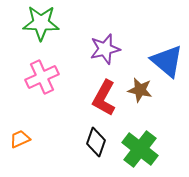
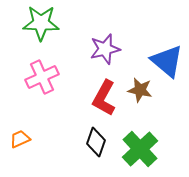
green cross: rotated 9 degrees clockwise
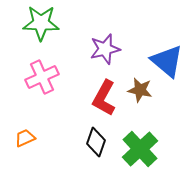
orange trapezoid: moved 5 px right, 1 px up
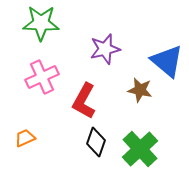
red L-shape: moved 20 px left, 3 px down
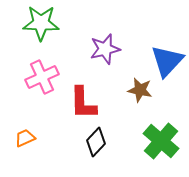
blue triangle: rotated 33 degrees clockwise
red L-shape: moved 1 px left, 2 px down; rotated 30 degrees counterclockwise
black diamond: rotated 24 degrees clockwise
green cross: moved 21 px right, 8 px up; rotated 6 degrees counterclockwise
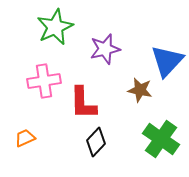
green star: moved 14 px right, 4 px down; rotated 27 degrees counterclockwise
pink cross: moved 2 px right, 4 px down; rotated 16 degrees clockwise
green cross: moved 2 px up; rotated 6 degrees counterclockwise
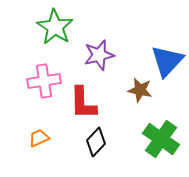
green star: rotated 15 degrees counterclockwise
purple star: moved 6 px left, 6 px down
orange trapezoid: moved 14 px right
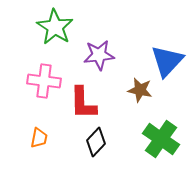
purple star: rotated 8 degrees clockwise
pink cross: rotated 16 degrees clockwise
orange trapezoid: rotated 125 degrees clockwise
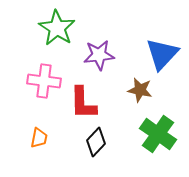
green star: moved 2 px right, 1 px down
blue triangle: moved 5 px left, 7 px up
green cross: moved 3 px left, 5 px up
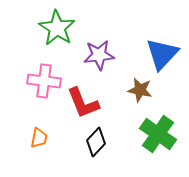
red L-shape: rotated 21 degrees counterclockwise
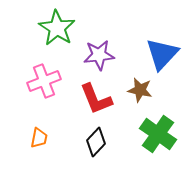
pink cross: rotated 28 degrees counterclockwise
red L-shape: moved 13 px right, 4 px up
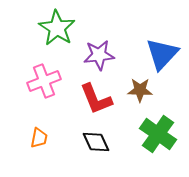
brown star: rotated 10 degrees counterclockwise
black diamond: rotated 68 degrees counterclockwise
